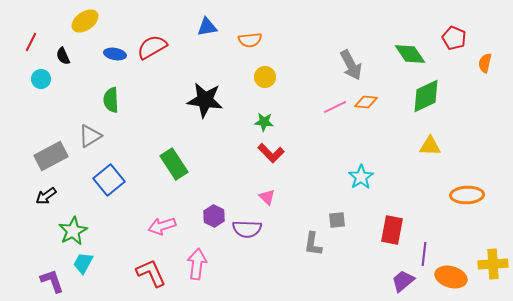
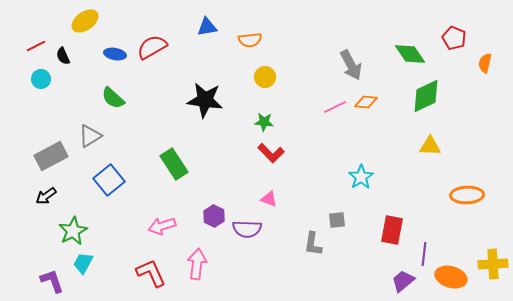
red line at (31, 42): moved 5 px right, 4 px down; rotated 36 degrees clockwise
green semicircle at (111, 100): moved 2 px right, 2 px up; rotated 45 degrees counterclockwise
pink triangle at (267, 197): moved 2 px right, 2 px down; rotated 24 degrees counterclockwise
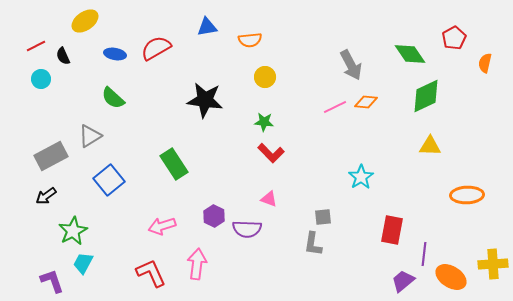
red pentagon at (454, 38): rotated 20 degrees clockwise
red semicircle at (152, 47): moved 4 px right, 1 px down
gray square at (337, 220): moved 14 px left, 3 px up
orange ellipse at (451, 277): rotated 16 degrees clockwise
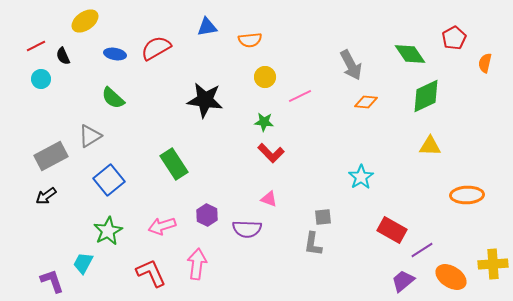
pink line at (335, 107): moved 35 px left, 11 px up
purple hexagon at (214, 216): moved 7 px left, 1 px up
red rectangle at (392, 230): rotated 72 degrees counterclockwise
green star at (73, 231): moved 35 px right
purple line at (424, 254): moved 2 px left, 4 px up; rotated 50 degrees clockwise
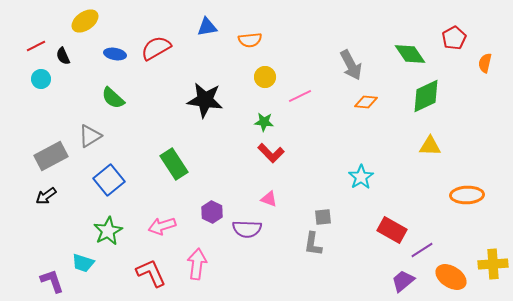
purple hexagon at (207, 215): moved 5 px right, 3 px up
cyan trapezoid at (83, 263): rotated 100 degrees counterclockwise
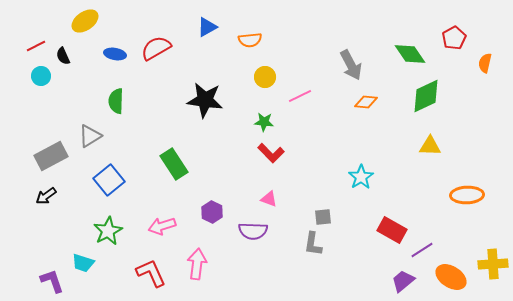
blue triangle at (207, 27): rotated 20 degrees counterclockwise
cyan circle at (41, 79): moved 3 px up
green semicircle at (113, 98): moved 3 px right, 3 px down; rotated 50 degrees clockwise
purple semicircle at (247, 229): moved 6 px right, 2 px down
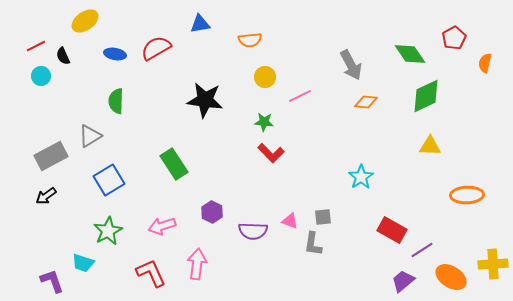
blue triangle at (207, 27): moved 7 px left, 3 px up; rotated 20 degrees clockwise
blue square at (109, 180): rotated 8 degrees clockwise
pink triangle at (269, 199): moved 21 px right, 22 px down
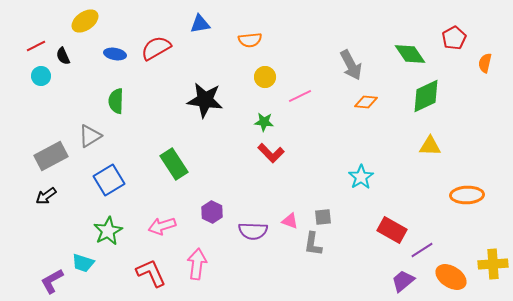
purple L-shape at (52, 281): rotated 100 degrees counterclockwise
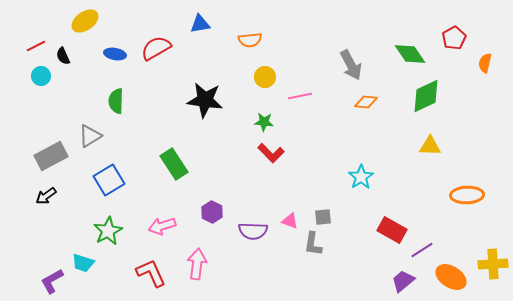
pink line at (300, 96): rotated 15 degrees clockwise
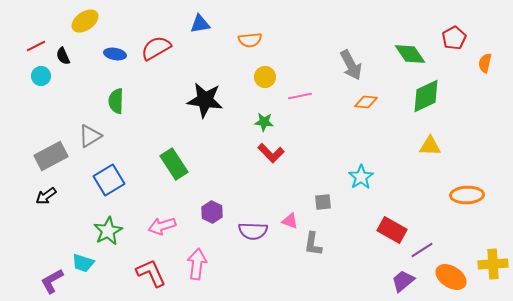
gray square at (323, 217): moved 15 px up
